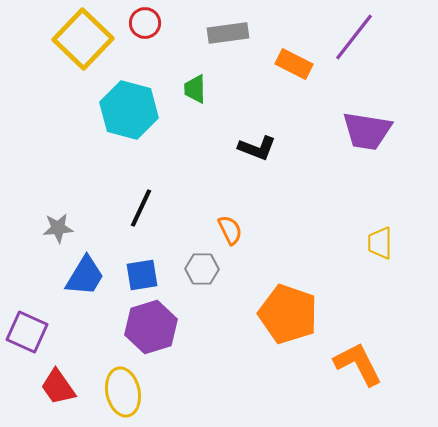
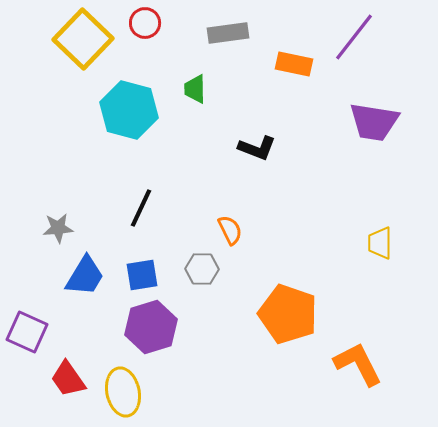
orange rectangle: rotated 15 degrees counterclockwise
purple trapezoid: moved 7 px right, 9 px up
red trapezoid: moved 10 px right, 8 px up
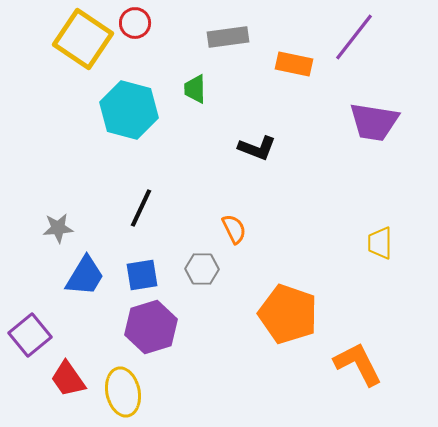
red circle: moved 10 px left
gray rectangle: moved 4 px down
yellow square: rotated 10 degrees counterclockwise
orange semicircle: moved 4 px right, 1 px up
purple square: moved 3 px right, 3 px down; rotated 27 degrees clockwise
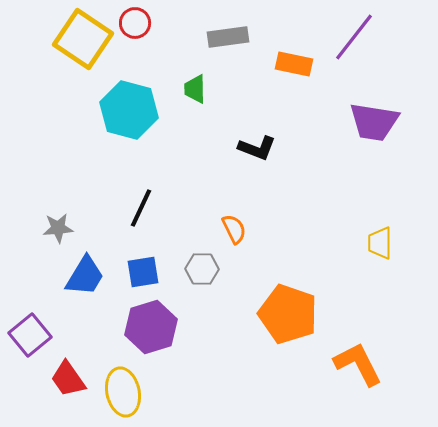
blue square: moved 1 px right, 3 px up
